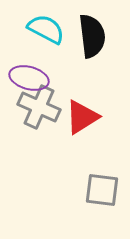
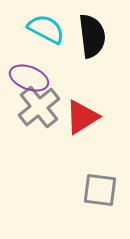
purple ellipse: rotated 6 degrees clockwise
gray cross: rotated 27 degrees clockwise
gray square: moved 2 px left
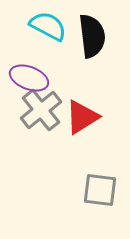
cyan semicircle: moved 2 px right, 3 px up
gray cross: moved 2 px right, 3 px down
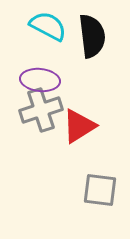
purple ellipse: moved 11 px right, 2 px down; rotated 15 degrees counterclockwise
gray cross: rotated 21 degrees clockwise
red triangle: moved 3 px left, 9 px down
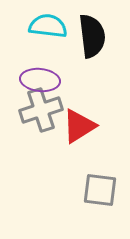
cyan semicircle: rotated 21 degrees counterclockwise
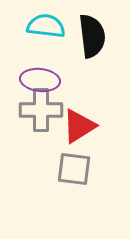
cyan semicircle: moved 2 px left
gray cross: rotated 18 degrees clockwise
gray square: moved 26 px left, 21 px up
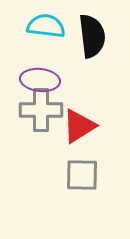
gray square: moved 8 px right, 6 px down; rotated 6 degrees counterclockwise
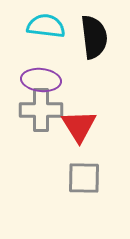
black semicircle: moved 2 px right, 1 px down
purple ellipse: moved 1 px right
red triangle: rotated 30 degrees counterclockwise
gray square: moved 2 px right, 3 px down
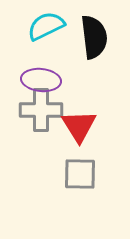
cyan semicircle: rotated 33 degrees counterclockwise
gray square: moved 4 px left, 4 px up
